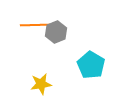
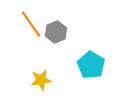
orange line: moved 4 px left, 1 px up; rotated 56 degrees clockwise
yellow star: moved 4 px up
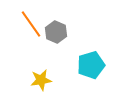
gray hexagon: rotated 15 degrees counterclockwise
cyan pentagon: rotated 24 degrees clockwise
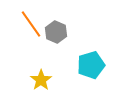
yellow star: rotated 25 degrees counterclockwise
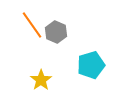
orange line: moved 1 px right, 1 px down
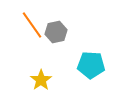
gray hexagon: rotated 25 degrees clockwise
cyan pentagon: rotated 20 degrees clockwise
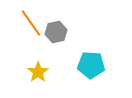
orange line: moved 1 px left, 2 px up
yellow star: moved 3 px left, 8 px up
